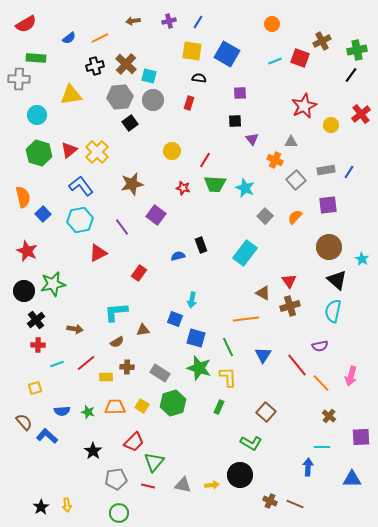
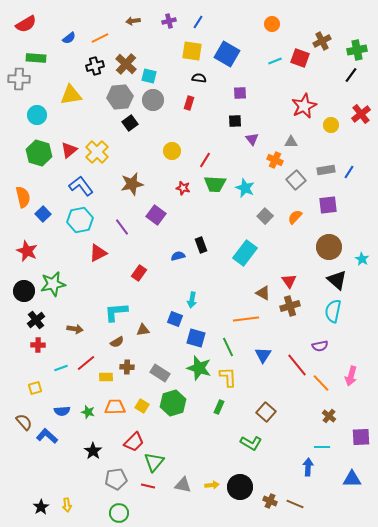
cyan line at (57, 364): moved 4 px right, 4 px down
black circle at (240, 475): moved 12 px down
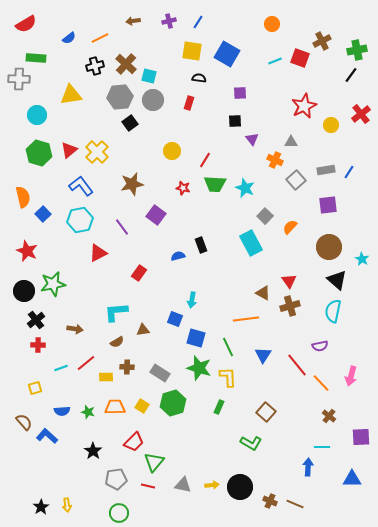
orange semicircle at (295, 217): moved 5 px left, 10 px down
cyan rectangle at (245, 253): moved 6 px right, 10 px up; rotated 65 degrees counterclockwise
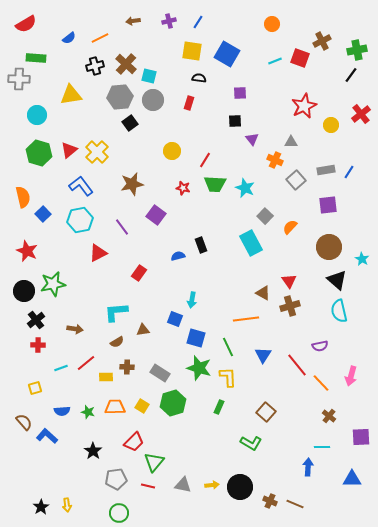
cyan semicircle at (333, 311): moved 6 px right; rotated 25 degrees counterclockwise
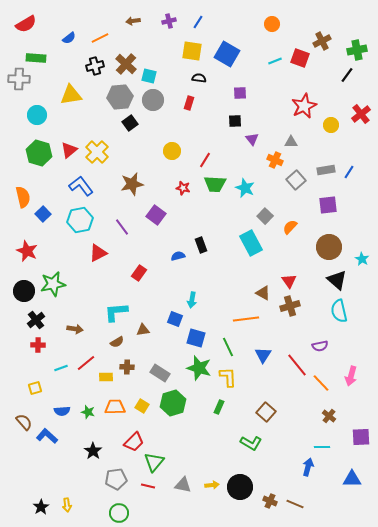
black line at (351, 75): moved 4 px left
blue arrow at (308, 467): rotated 12 degrees clockwise
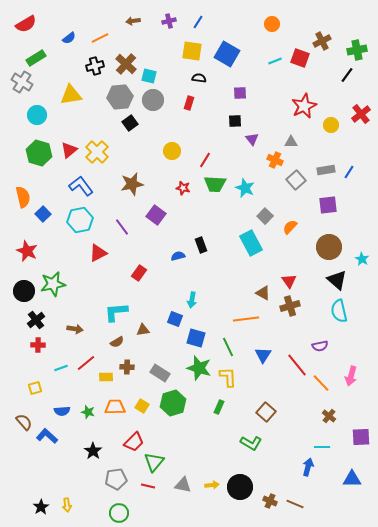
green rectangle at (36, 58): rotated 36 degrees counterclockwise
gray cross at (19, 79): moved 3 px right, 3 px down; rotated 30 degrees clockwise
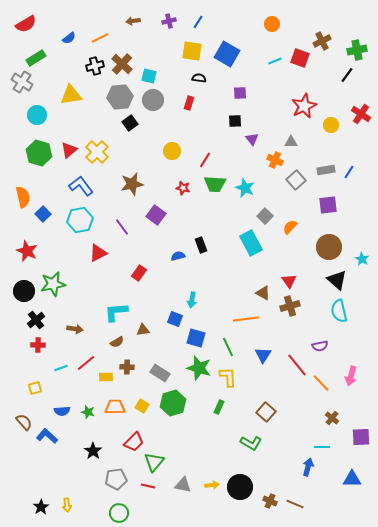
brown cross at (126, 64): moved 4 px left
red cross at (361, 114): rotated 18 degrees counterclockwise
brown cross at (329, 416): moved 3 px right, 2 px down
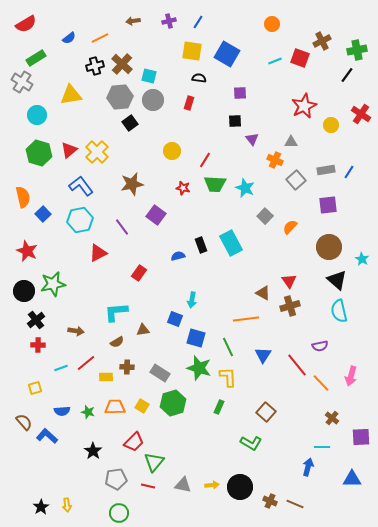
cyan rectangle at (251, 243): moved 20 px left
brown arrow at (75, 329): moved 1 px right, 2 px down
